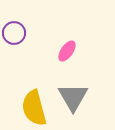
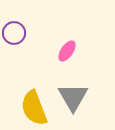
yellow semicircle: rotated 6 degrees counterclockwise
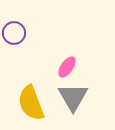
pink ellipse: moved 16 px down
yellow semicircle: moved 3 px left, 5 px up
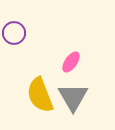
pink ellipse: moved 4 px right, 5 px up
yellow semicircle: moved 9 px right, 8 px up
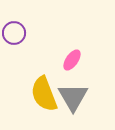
pink ellipse: moved 1 px right, 2 px up
yellow semicircle: moved 4 px right, 1 px up
